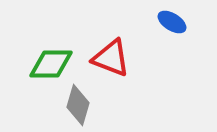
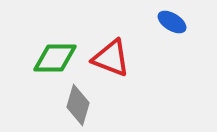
green diamond: moved 4 px right, 6 px up
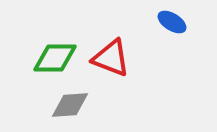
gray diamond: moved 8 px left; rotated 69 degrees clockwise
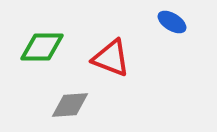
green diamond: moved 13 px left, 11 px up
